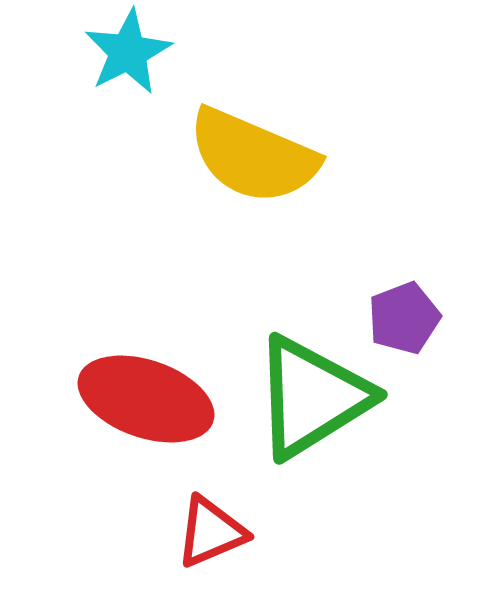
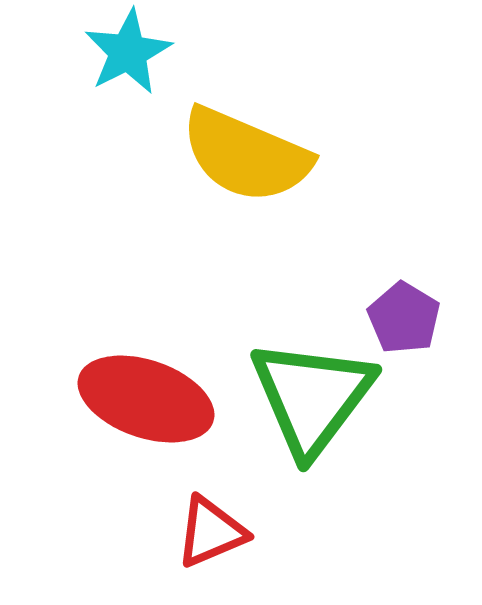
yellow semicircle: moved 7 px left, 1 px up
purple pentagon: rotated 20 degrees counterclockwise
green triangle: rotated 21 degrees counterclockwise
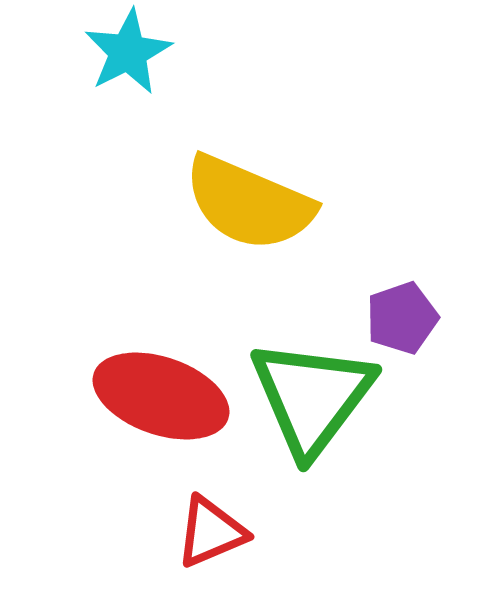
yellow semicircle: moved 3 px right, 48 px down
purple pentagon: moved 2 px left; rotated 22 degrees clockwise
red ellipse: moved 15 px right, 3 px up
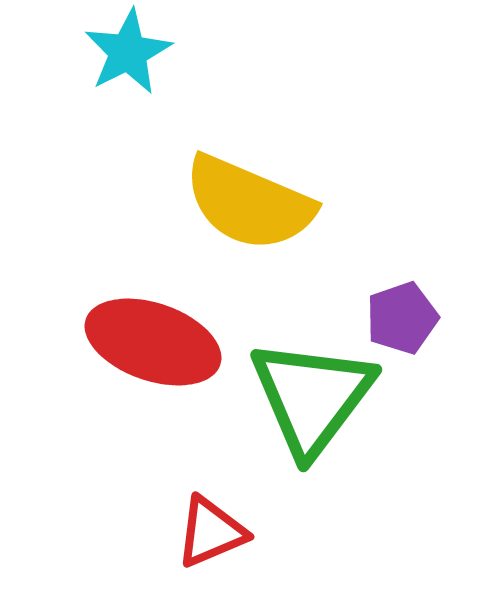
red ellipse: moved 8 px left, 54 px up
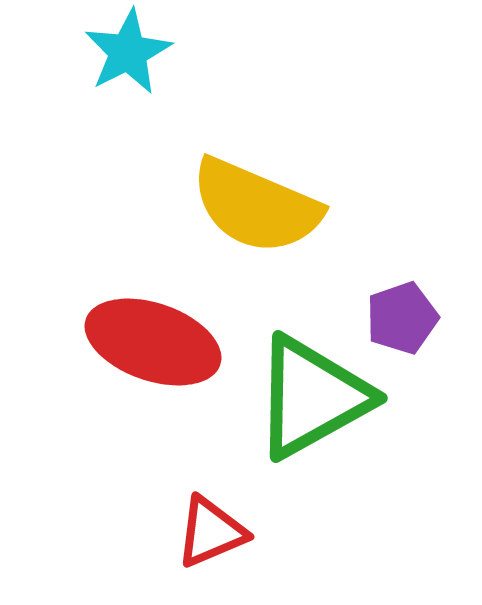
yellow semicircle: moved 7 px right, 3 px down
green triangle: rotated 24 degrees clockwise
